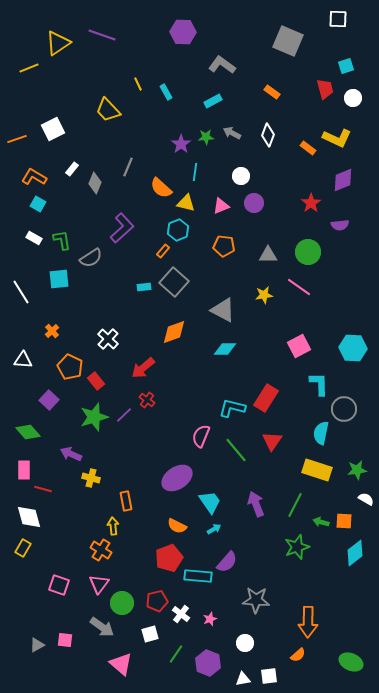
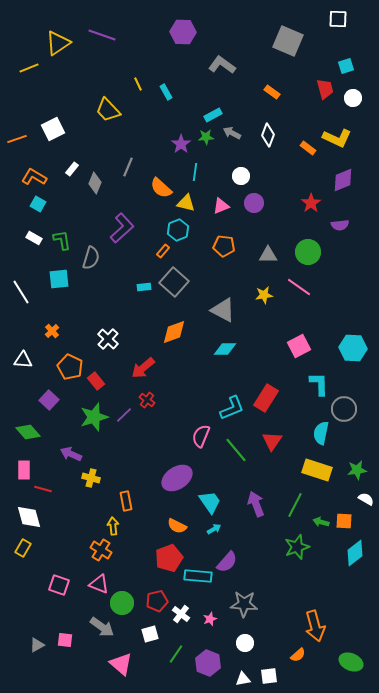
cyan rectangle at (213, 101): moved 14 px down
gray semicircle at (91, 258): rotated 40 degrees counterclockwise
cyan L-shape at (232, 408): rotated 144 degrees clockwise
pink triangle at (99, 584): rotated 45 degrees counterclockwise
gray star at (256, 600): moved 12 px left, 4 px down
orange arrow at (308, 622): moved 7 px right, 4 px down; rotated 16 degrees counterclockwise
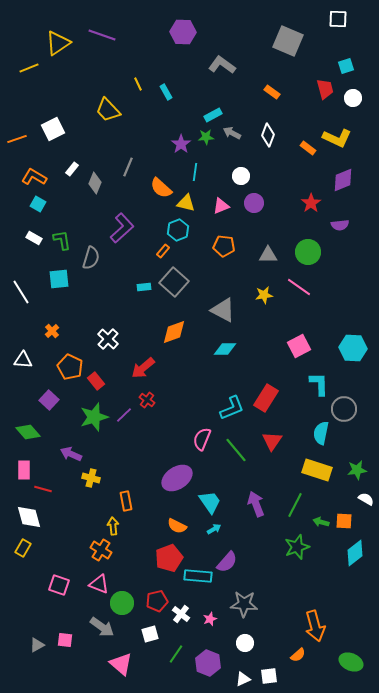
pink semicircle at (201, 436): moved 1 px right, 3 px down
white triangle at (243, 679): rotated 14 degrees counterclockwise
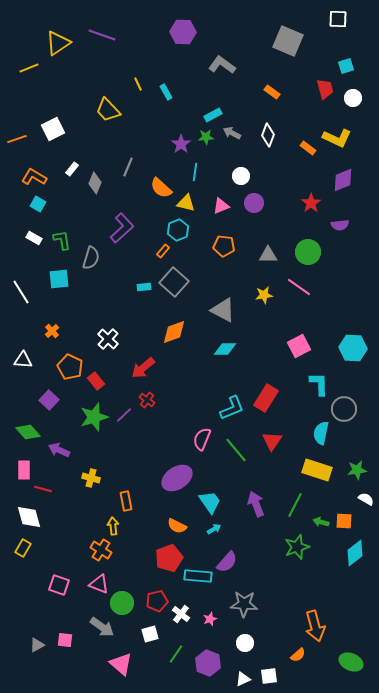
purple arrow at (71, 454): moved 12 px left, 4 px up
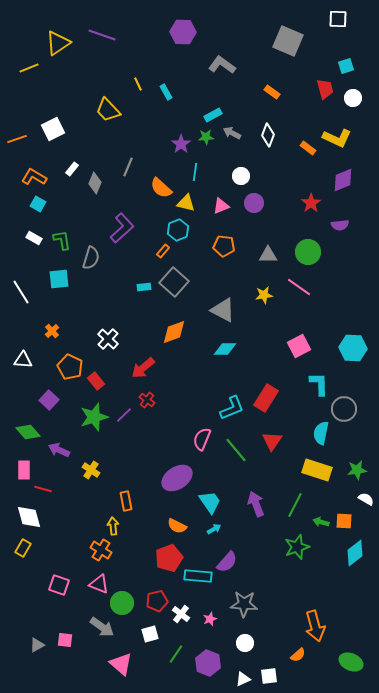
yellow cross at (91, 478): moved 8 px up; rotated 18 degrees clockwise
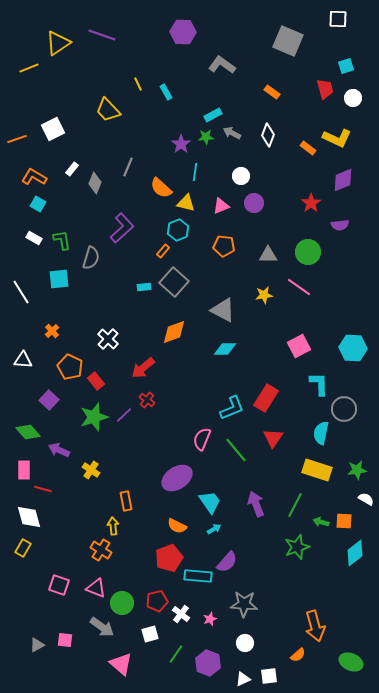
red triangle at (272, 441): moved 1 px right, 3 px up
pink triangle at (99, 584): moved 3 px left, 4 px down
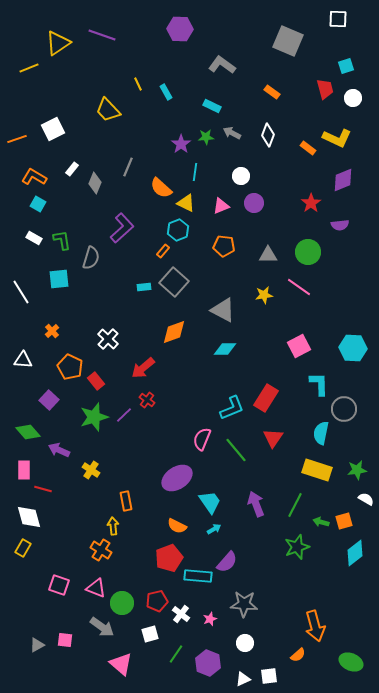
purple hexagon at (183, 32): moved 3 px left, 3 px up
cyan rectangle at (213, 115): moved 1 px left, 9 px up; rotated 54 degrees clockwise
yellow triangle at (186, 203): rotated 12 degrees clockwise
orange square at (344, 521): rotated 18 degrees counterclockwise
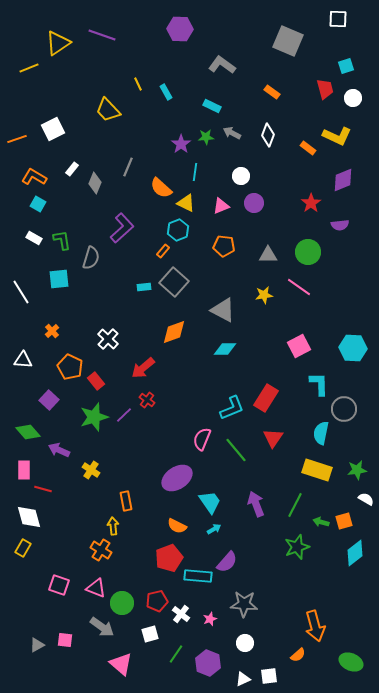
yellow L-shape at (337, 138): moved 2 px up
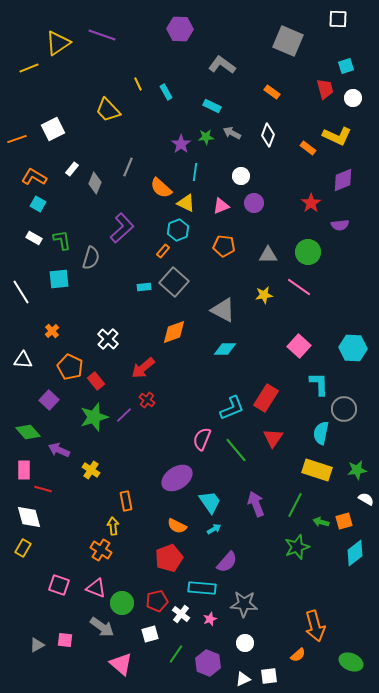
pink square at (299, 346): rotated 20 degrees counterclockwise
cyan rectangle at (198, 576): moved 4 px right, 12 px down
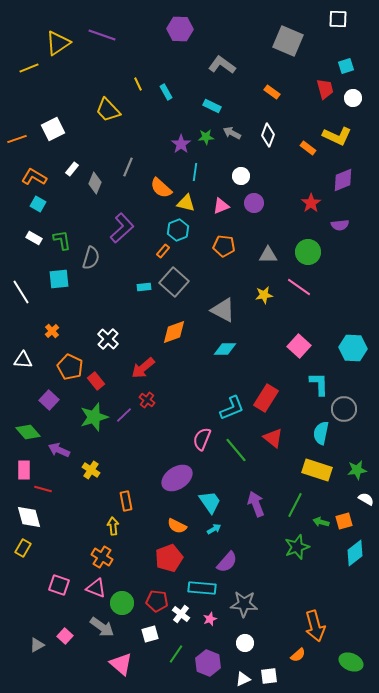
yellow triangle at (186, 203): rotated 12 degrees counterclockwise
red triangle at (273, 438): rotated 25 degrees counterclockwise
orange cross at (101, 550): moved 1 px right, 7 px down
red pentagon at (157, 601): rotated 20 degrees clockwise
pink square at (65, 640): moved 4 px up; rotated 35 degrees clockwise
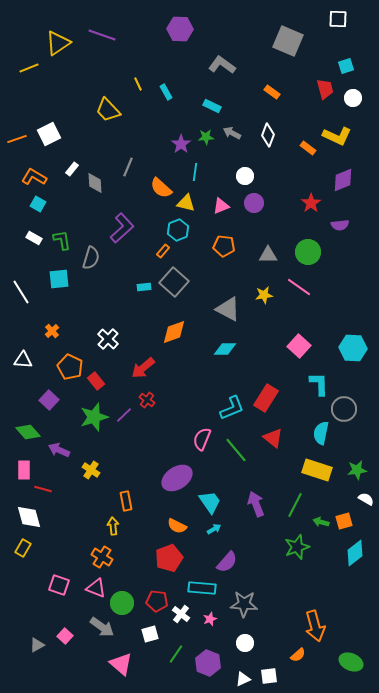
white square at (53, 129): moved 4 px left, 5 px down
white circle at (241, 176): moved 4 px right
gray diamond at (95, 183): rotated 25 degrees counterclockwise
gray triangle at (223, 310): moved 5 px right, 1 px up
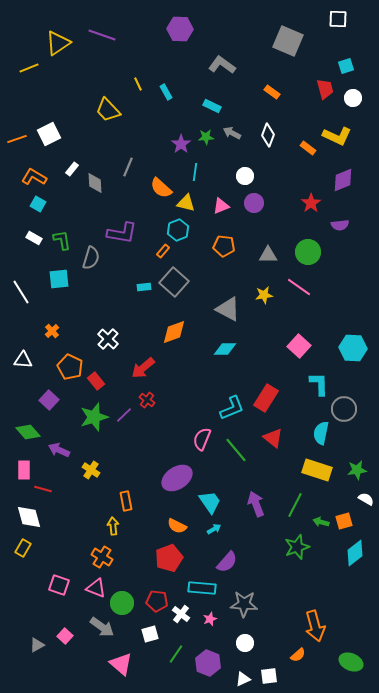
purple L-shape at (122, 228): moved 5 px down; rotated 52 degrees clockwise
